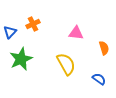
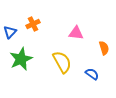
yellow semicircle: moved 4 px left, 2 px up
blue semicircle: moved 7 px left, 5 px up
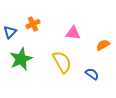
pink triangle: moved 3 px left
orange semicircle: moved 1 px left, 3 px up; rotated 104 degrees counterclockwise
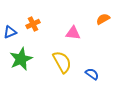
blue triangle: rotated 24 degrees clockwise
orange semicircle: moved 26 px up
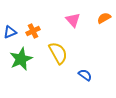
orange semicircle: moved 1 px right, 1 px up
orange cross: moved 7 px down
pink triangle: moved 13 px up; rotated 42 degrees clockwise
yellow semicircle: moved 4 px left, 9 px up
blue semicircle: moved 7 px left, 1 px down
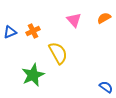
pink triangle: moved 1 px right
green star: moved 12 px right, 16 px down
blue semicircle: moved 21 px right, 12 px down
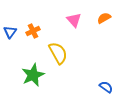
blue triangle: rotated 32 degrees counterclockwise
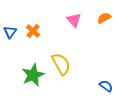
orange cross: rotated 24 degrees counterclockwise
yellow semicircle: moved 3 px right, 11 px down
blue semicircle: moved 1 px up
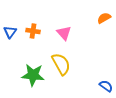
pink triangle: moved 10 px left, 13 px down
orange cross: rotated 32 degrees counterclockwise
green star: rotated 30 degrees clockwise
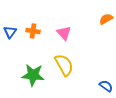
orange semicircle: moved 2 px right, 1 px down
yellow semicircle: moved 3 px right, 1 px down
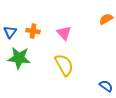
green star: moved 14 px left, 17 px up
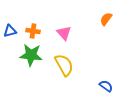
orange semicircle: rotated 24 degrees counterclockwise
blue triangle: moved 1 px up; rotated 40 degrees clockwise
green star: moved 12 px right, 3 px up
